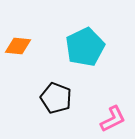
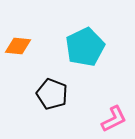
black pentagon: moved 4 px left, 4 px up
pink L-shape: moved 1 px right
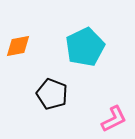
orange diamond: rotated 16 degrees counterclockwise
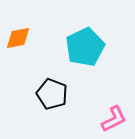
orange diamond: moved 8 px up
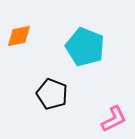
orange diamond: moved 1 px right, 2 px up
cyan pentagon: rotated 24 degrees counterclockwise
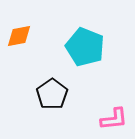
black pentagon: rotated 16 degrees clockwise
pink L-shape: rotated 20 degrees clockwise
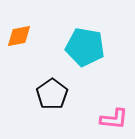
cyan pentagon: rotated 12 degrees counterclockwise
pink L-shape: rotated 12 degrees clockwise
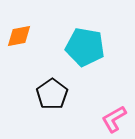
pink L-shape: rotated 144 degrees clockwise
